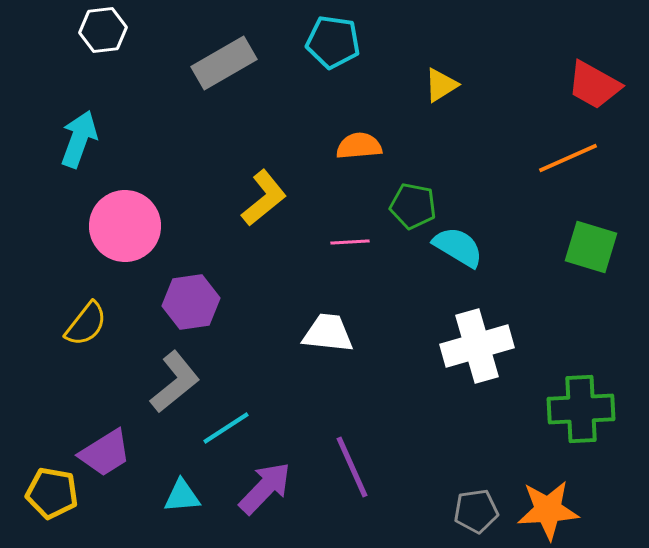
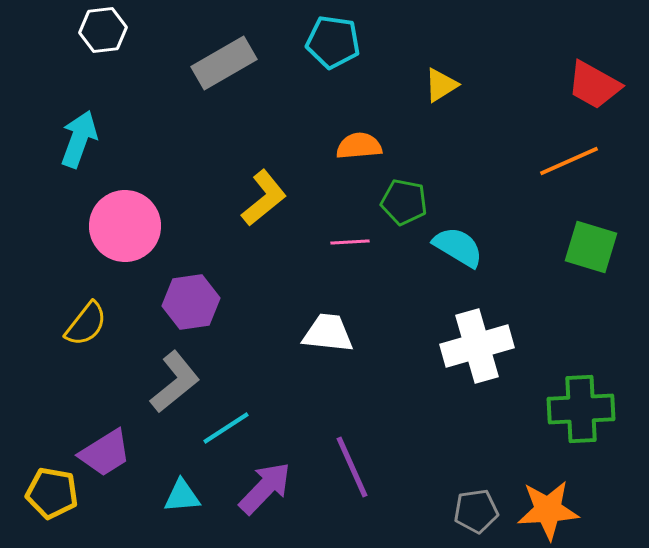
orange line: moved 1 px right, 3 px down
green pentagon: moved 9 px left, 4 px up
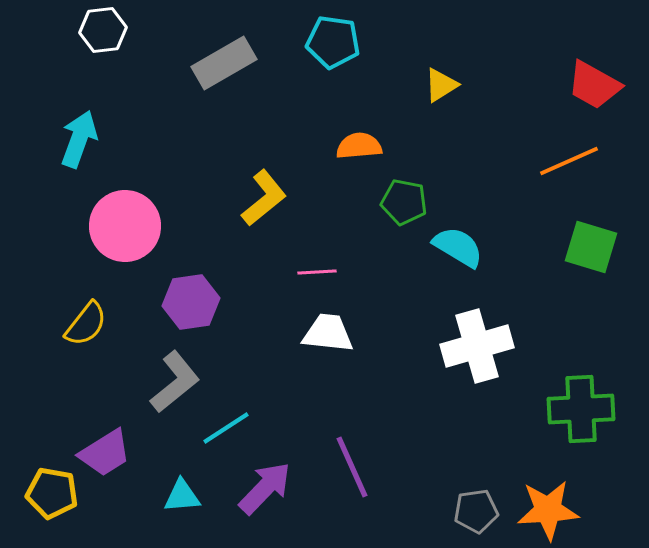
pink line: moved 33 px left, 30 px down
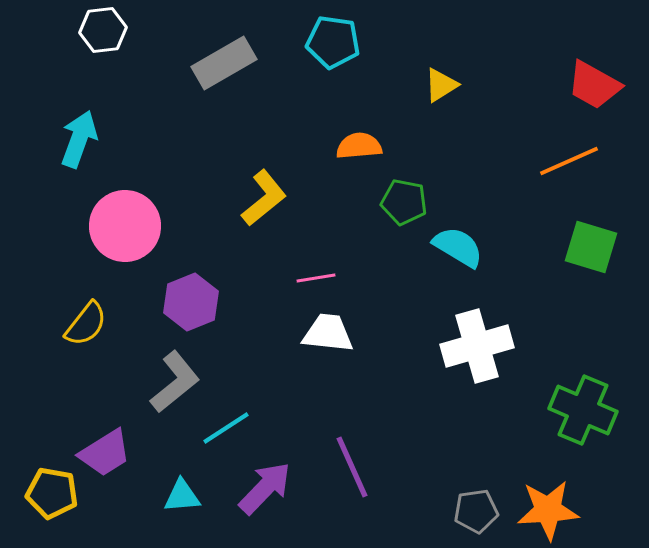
pink line: moved 1 px left, 6 px down; rotated 6 degrees counterclockwise
purple hexagon: rotated 14 degrees counterclockwise
green cross: moved 2 px right, 1 px down; rotated 26 degrees clockwise
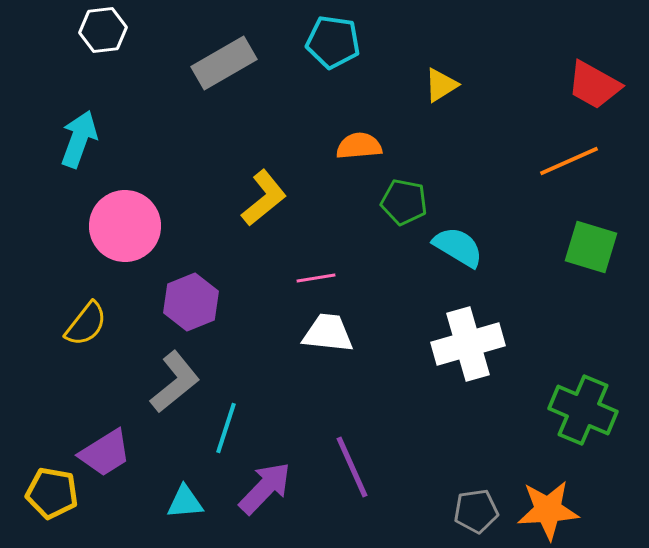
white cross: moved 9 px left, 2 px up
cyan line: rotated 39 degrees counterclockwise
cyan triangle: moved 3 px right, 6 px down
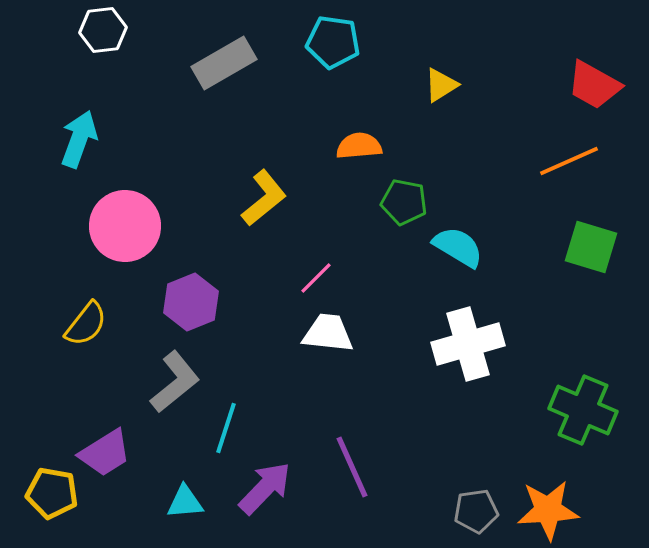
pink line: rotated 36 degrees counterclockwise
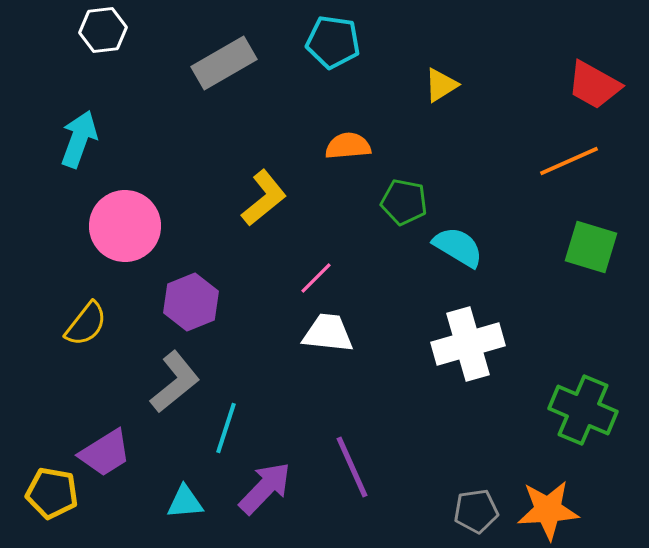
orange semicircle: moved 11 px left
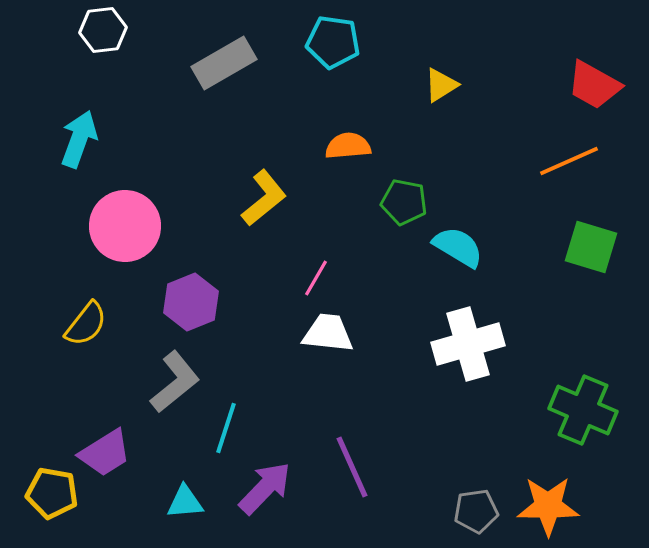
pink line: rotated 15 degrees counterclockwise
orange star: moved 4 px up; rotated 4 degrees clockwise
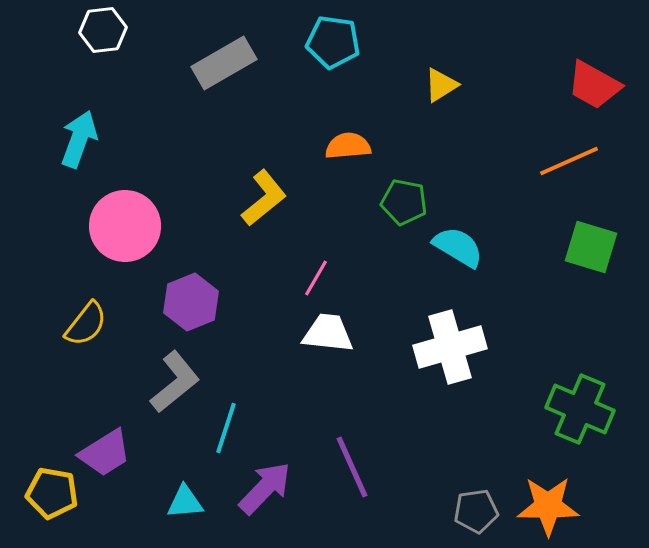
white cross: moved 18 px left, 3 px down
green cross: moved 3 px left, 1 px up
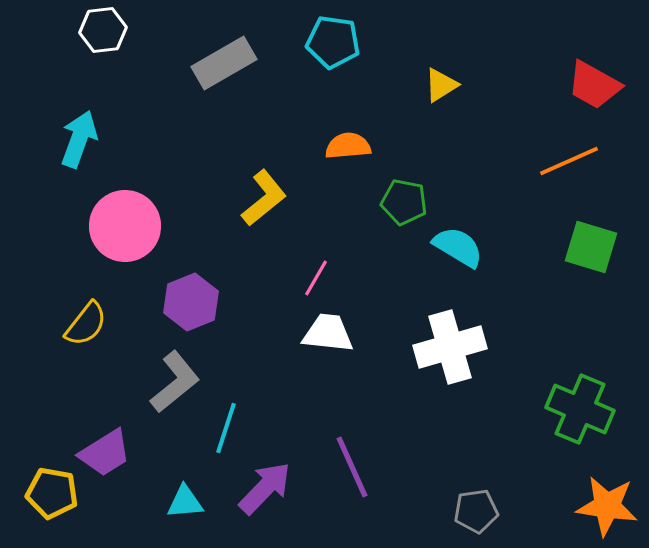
orange star: moved 59 px right; rotated 8 degrees clockwise
